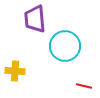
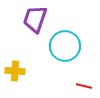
purple trapezoid: rotated 24 degrees clockwise
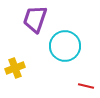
yellow cross: moved 3 px up; rotated 24 degrees counterclockwise
red line: moved 2 px right
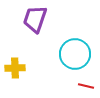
cyan circle: moved 10 px right, 8 px down
yellow cross: rotated 18 degrees clockwise
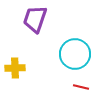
red line: moved 5 px left, 1 px down
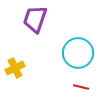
cyan circle: moved 3 px right, 1 px up
yellow cross: rotated 24 degrees counterclockwise
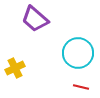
purple trapezoid: rotated 68 degrees counterclockwise
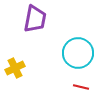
purple trapezoid: rotated 120 degrees counterclockwise
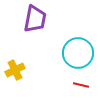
yellow cross: moved 2 px down
red line: moved 2 px up
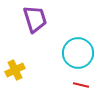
purple trapezoid: rotated 28 degrees counterclockwise
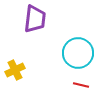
purple trapezoid: rotated 24 degrees clockwise
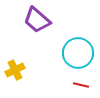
purple trapezoid: moved 2 px right, 1 px down; rotated 124 degrees clockwise
